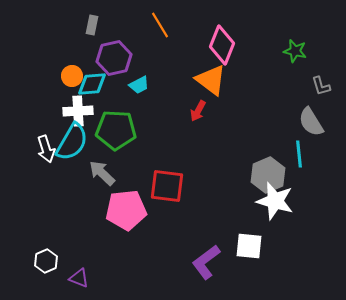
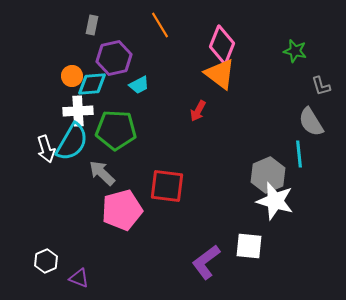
orange triangle: moved 9 px right, 6 px up
pink pentagon: moved 4 px left; rotated 9 degrees counterclockwise
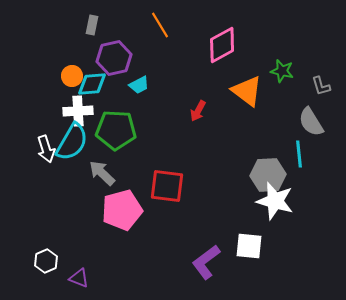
pink diamond: rotated 39 degrees clockwise
green star: moved 13 px left, 20 px down
orange triangle: moved 27 px right, 17 px down
gray hexagon: rotated 20 degrees clockwise
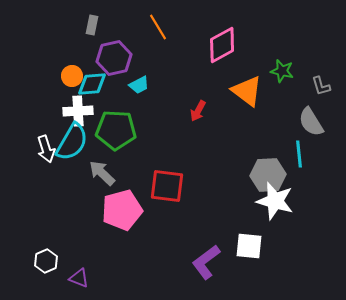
orange line: moved 2 px left, 2 px down
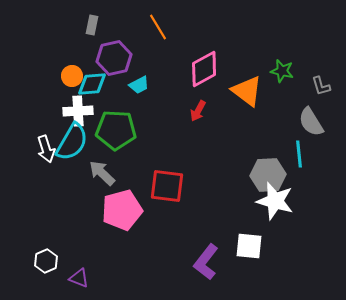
pink diamond: moved 18 px left, 24 px down
purple L-shape: rotated 15 degrees counterclockwise
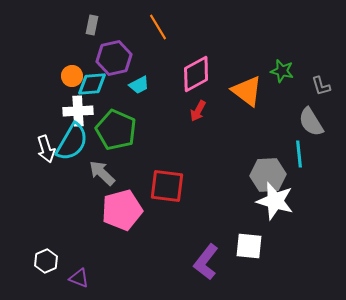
pink diamond: moved 8 px left, 5 px down
green pentagon: rotated 21 degrees clockwise
